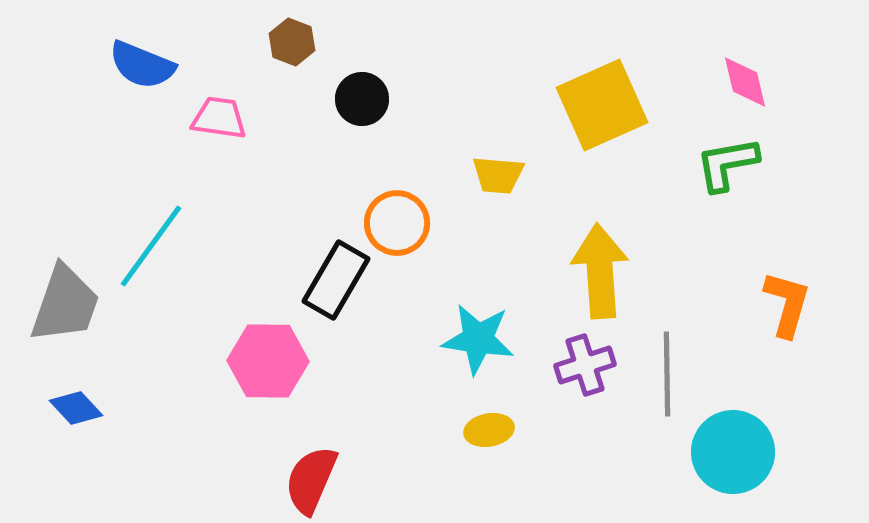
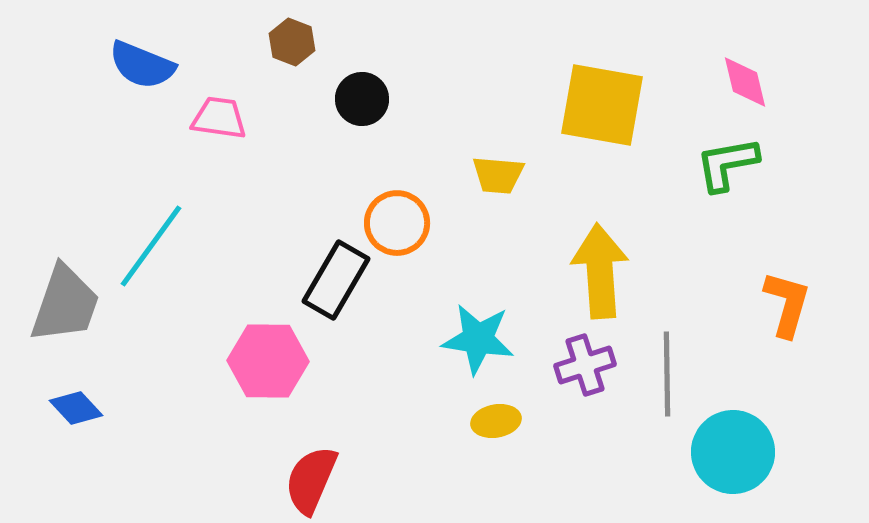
yellow square: rotated 34 degrees clockwise
yellow ellipse: moved 7 px right, 9 px up
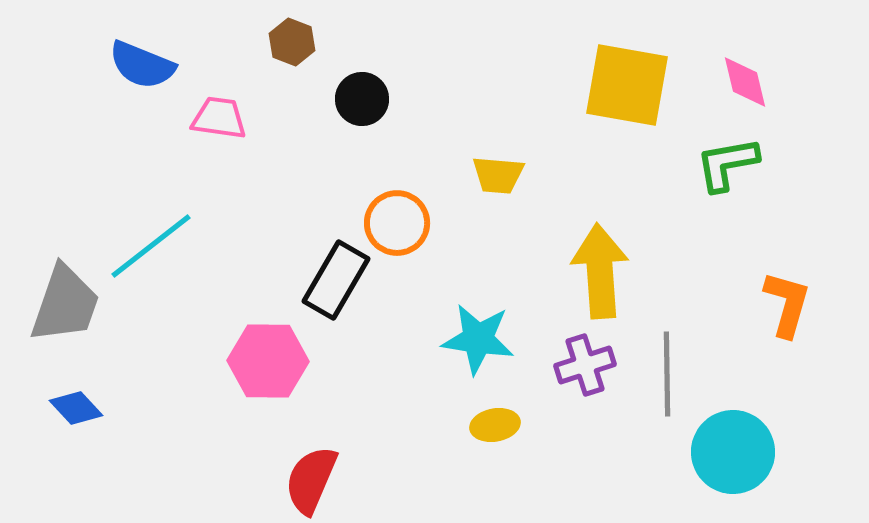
yellow square: moved 25 px right, 20 px up
cyan line: rotated 16 degrees clockwise
yellow ellipse: moved 1 px left, 4 px down
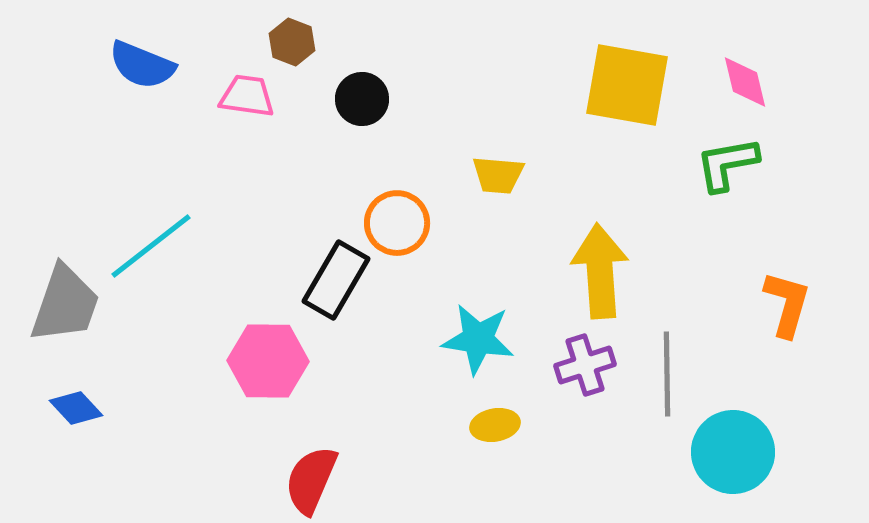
pink trapezoid: moved 28 px right, 22 px up
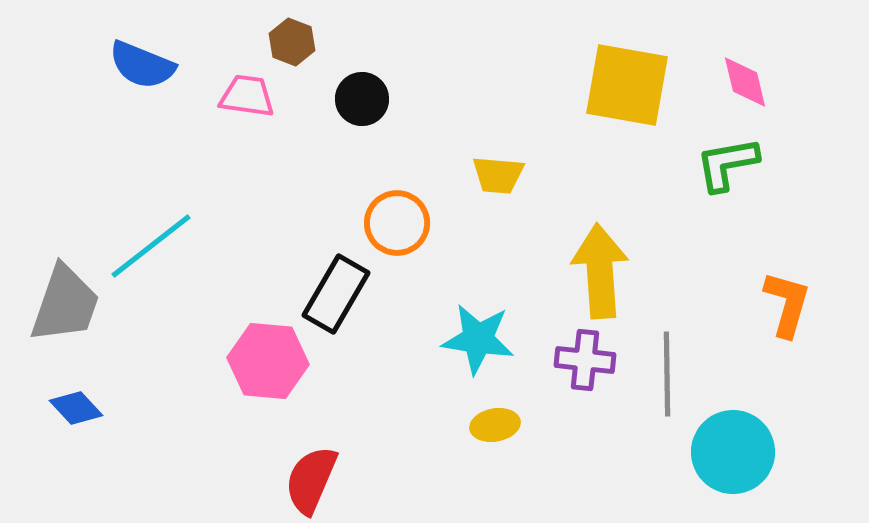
black rectangle: moved 14 px down
pink hexagon: rotated 4 degrees clockwise
purple cross: moved 5 px up; rotated 24 degrees clockwise
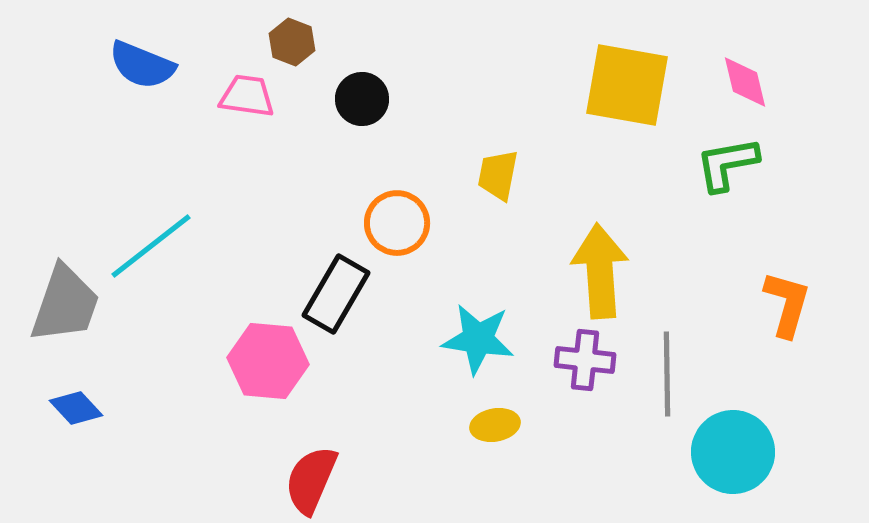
yellow trapezoid: rotated 96 degrees clockwise
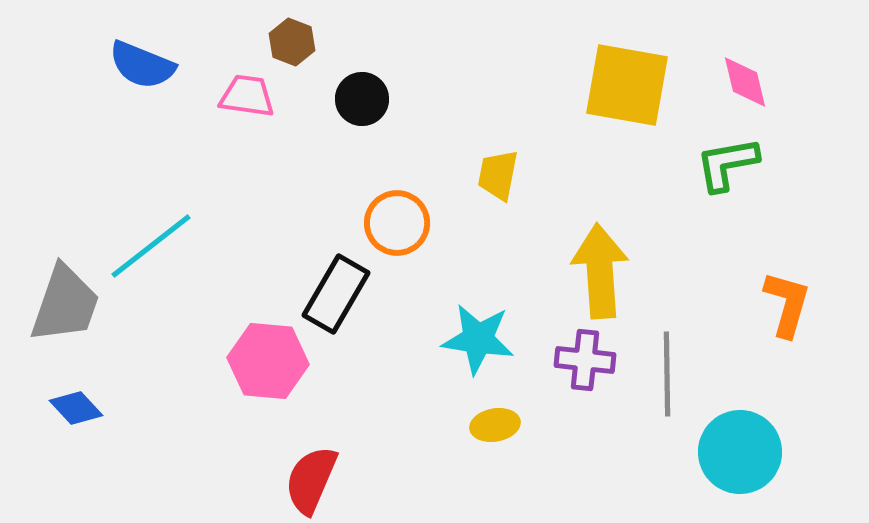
cyan circle: moved 7 px right
